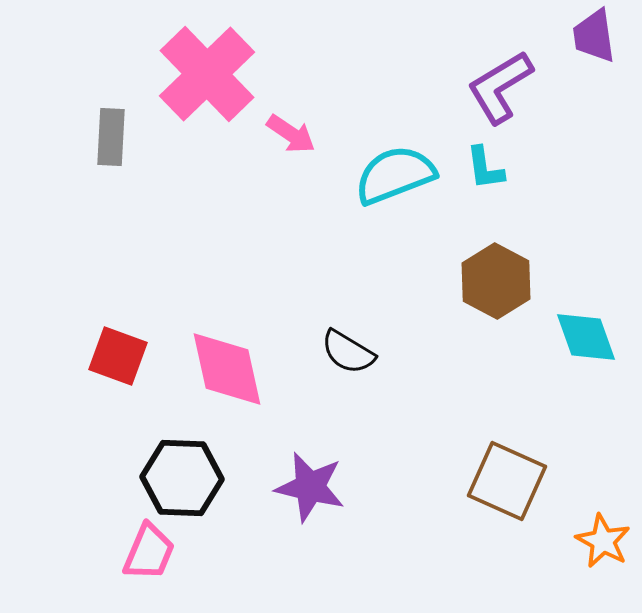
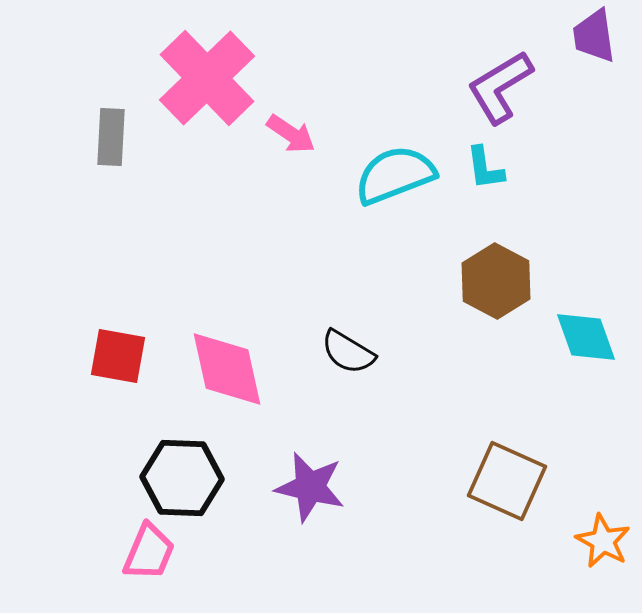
pink cross: moved 4 px down
red square: rotated 10 degrees counterclockwise
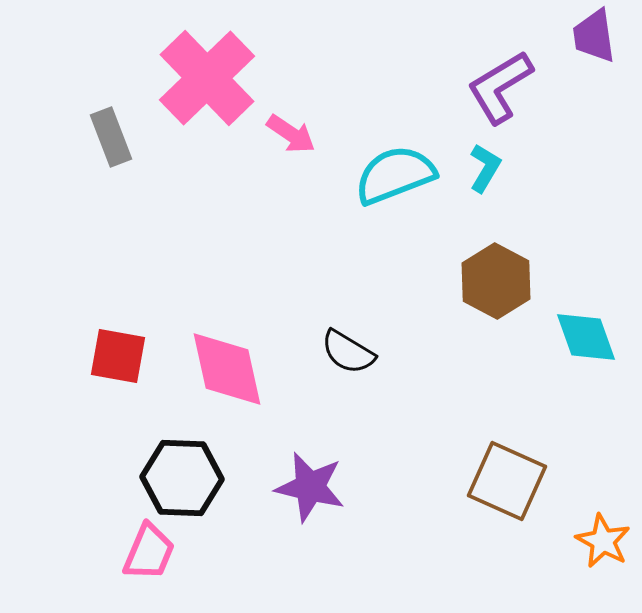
gray rectangle: rotated 24 degrees counterclockwise
cyan L-shape: rotated 141 degrees counterclockwise
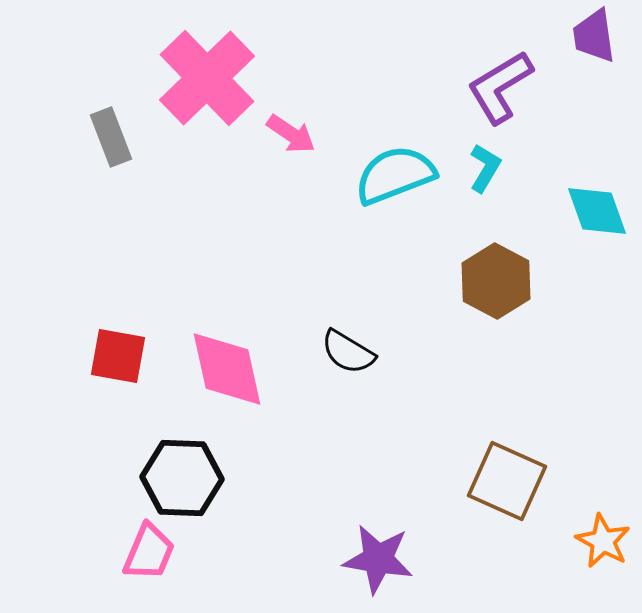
cyan diamond: moved 11 px right, 126 px up
purple star: moved 68 px right, 72 px down; rotated 4 degrees counterclockwise
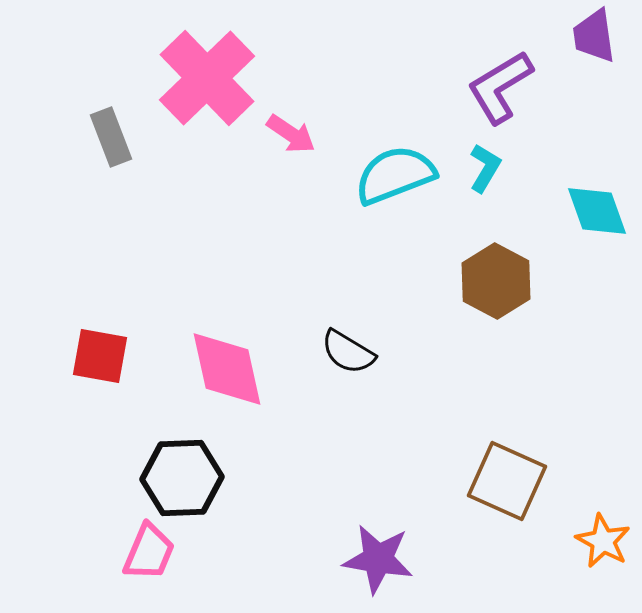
red square: moved 18 px left
black hexagon: rotated 4 degrees counterclockwise
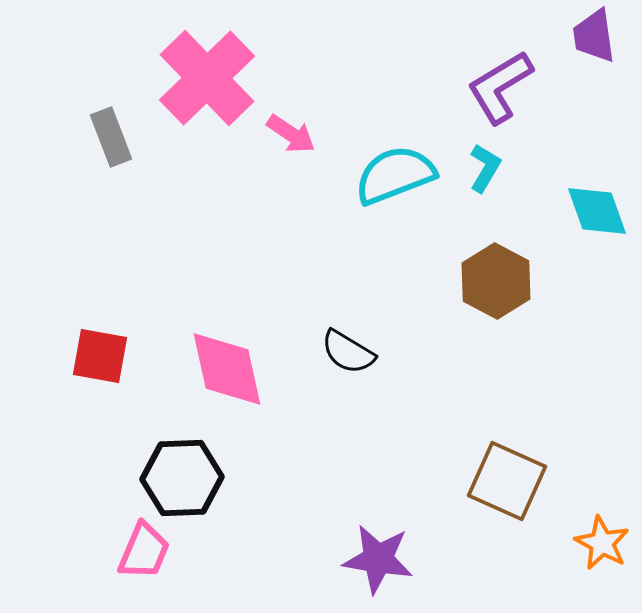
orange star: moved 1 px left, 2 px down
pink trapezoid: moved 5 px left, 1 px up
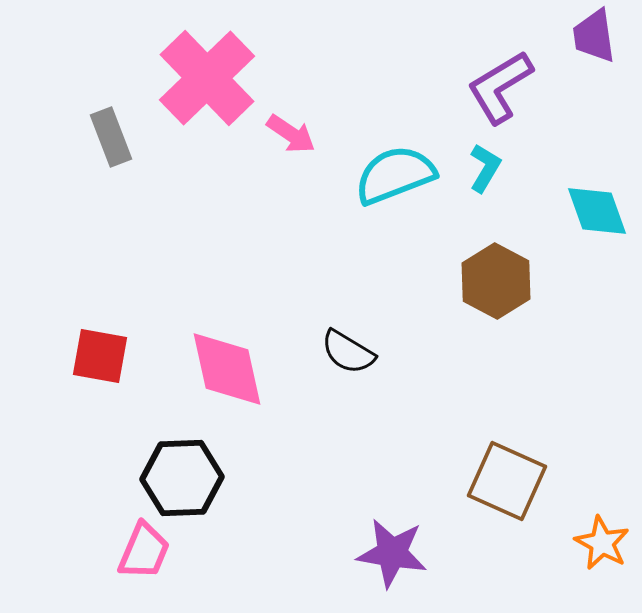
purple star: moved 14 px right, 6 px up
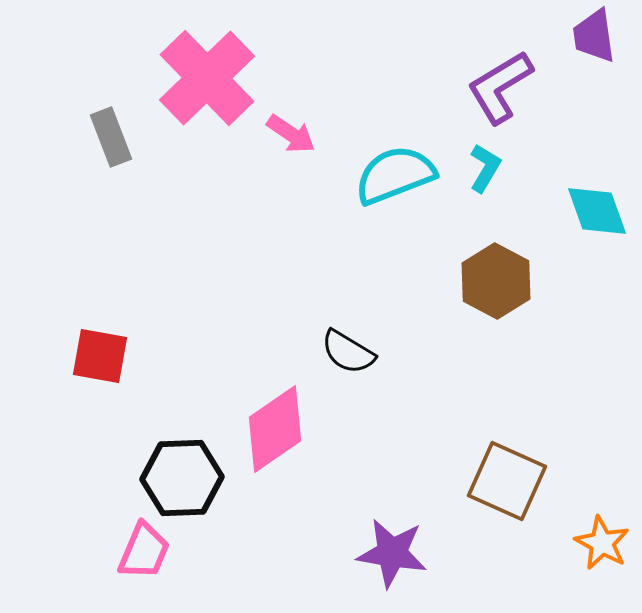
pink diamond: moved 48 px right, 60 px down; rotated 68 degrees clockwise
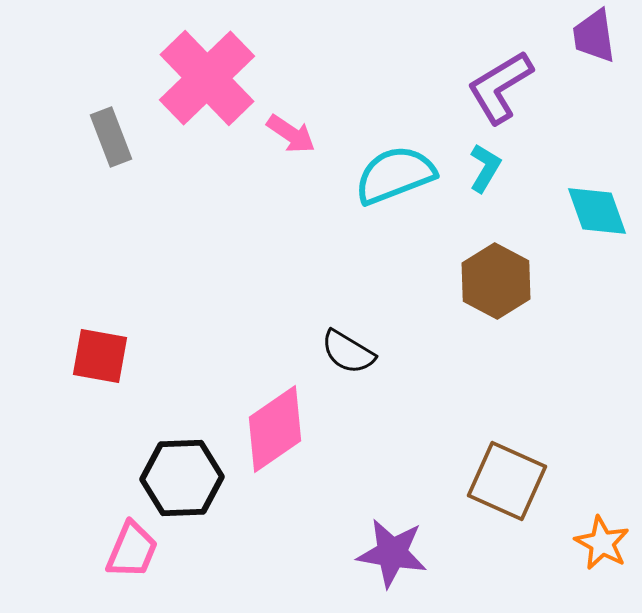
pink trapezoid: moved 12 px left, 1 px up
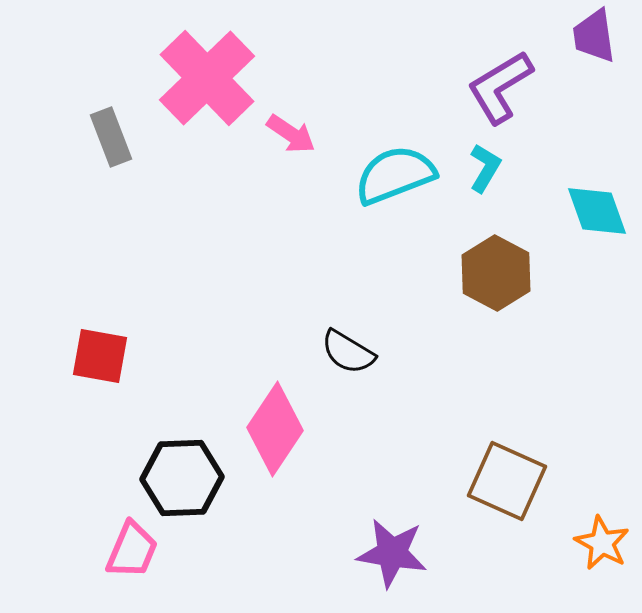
brown hexagon: moved 8 px up
pink diamond: rotated 22 degrees counterclockwise
